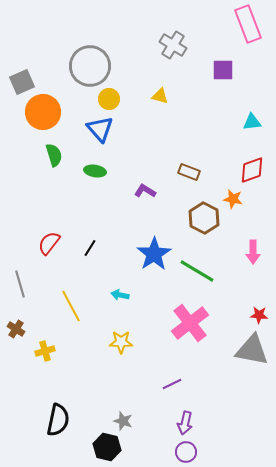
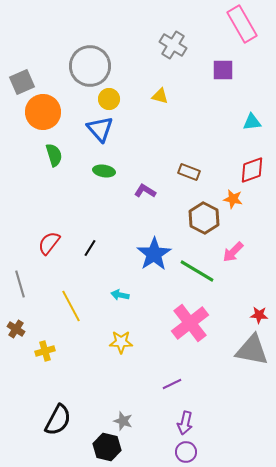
pink rectangle: moved 6 px left; rotated 9 degrees counterclockwise
green ellipse: moved 9 px right
pink arrow: moved 20 px left; rotated 45 degrees clockwise
black semicircle: rotated 16 degrees clockwise
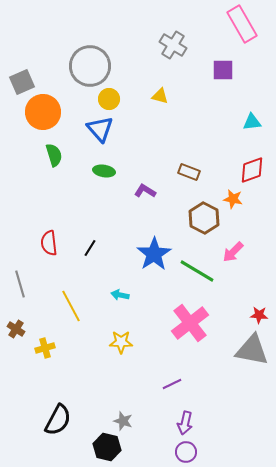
red semicircle: rotated 45 degrees counterclockwise
yellow cross: moved 3 px up
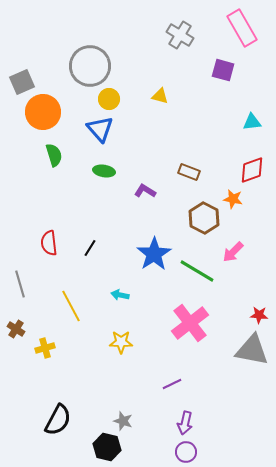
pink rectangle: moved 4 px down
gray cross: moved 7 px right, 10 px up
purple square: rotated 15 degrees clockwise
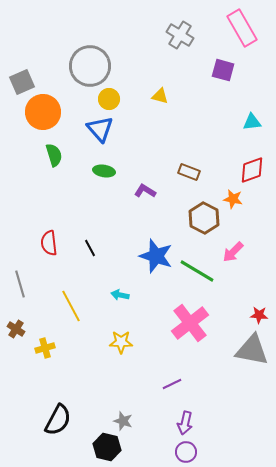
black line: rotated 60 degrees counterclockwise
blue star: moved 2 px right, 2 px down; rotated 20 degrees counterclockwise
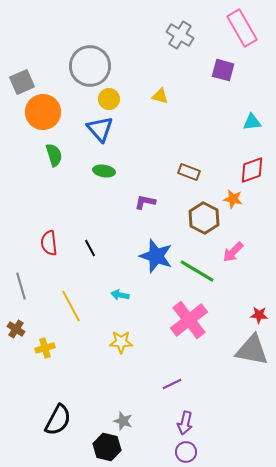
purple L-shape: moved 11 px down; rotated 20 degrees counterclockwise
gray line: moved 1 px right, 2 px down
pink cross: moved 1 px left, 3 px up
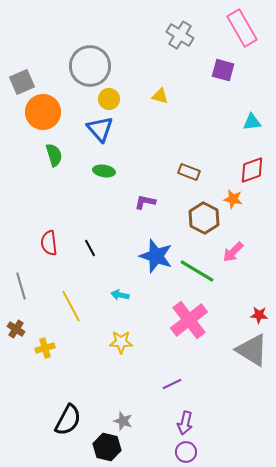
gray triangle: rotated 21 degrees clockwise
black semicircle: moved 10 px right
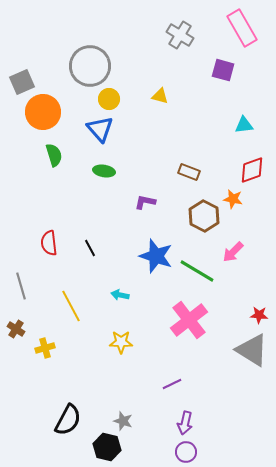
cyan triangle: moved 8 px left, 3 px down
brown hexagon: moved 2 px up
